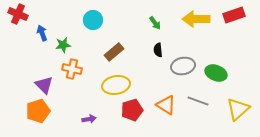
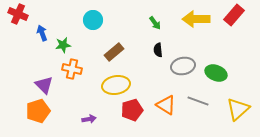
red rectangle: rotated 30 degrees counterclockwise
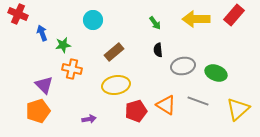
red pentagon: moved 4 px right, 1 px down
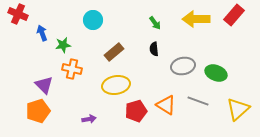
black semicircle: moved 4 px left, 1 px up
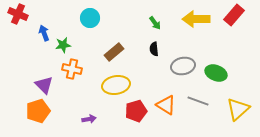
cyan circle: moved 3 px left, 2 px up
blue arrow: moved 2 px right
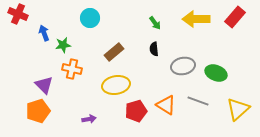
red rectangle: moved 1 px right, 2 px down
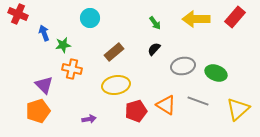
black semicircle: rotated 48 degrees clockwise
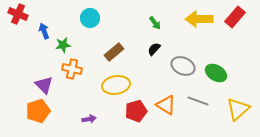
yellow arrow: moved 3 px right
blue arrow: moved 2 px up
gray ellipse: rotated 35 degrees clockwise
green ellipse: rotated 10 degrees clockwise
